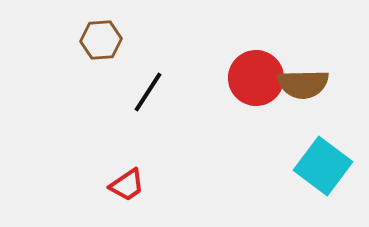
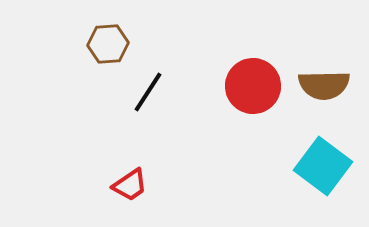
brown hexagon: moved 7 px right, 4 px down
red circle: moved 3 px left, 8 px down
brown semicircle: moved 21 px right, 1 px down
red trapezoid: moved 3 px right
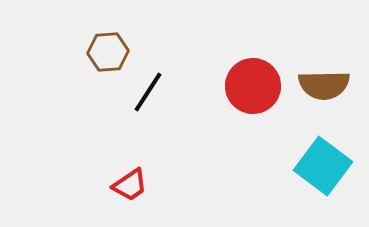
brown hexagon: moved 8 px down
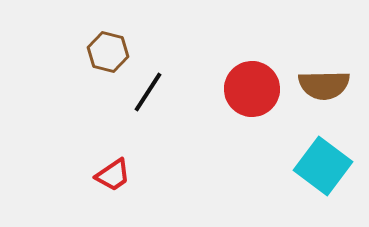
brown hexagon: rotated 18 degrees clockwise
red circle: moved 1 px left, 3 px down
red trapezoid: moved 17 px left, 10 px up
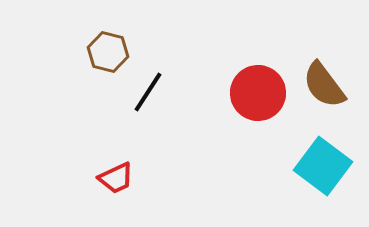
brown semicircle: rotated 54 degrees clockwise
red circle: moved 6 px right, 4 px down
red trapezoid: moved 3 px right, 3 px down; rotated 9 degrees clockwise
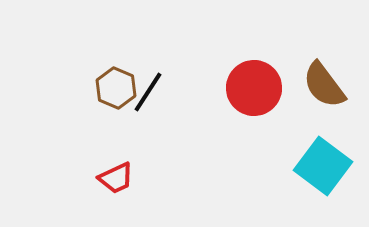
brown hexagon: moved 8 px right, 36 px down; rotated 9 degrees clockwise
red circle: moved 4 px left, 5 px up
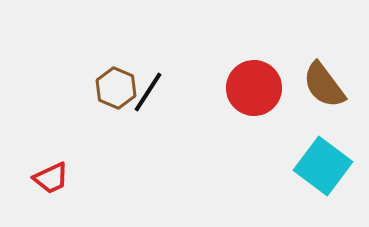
red trapezoid: moved 65 px left
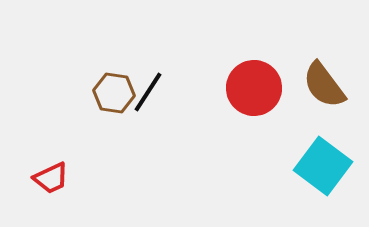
brown hexagon: moved 2 px left, 5 px down; rotated 15 degrees counterclockwise
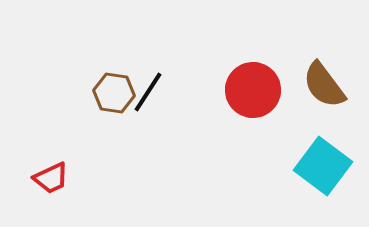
red circle: moved 1 px left, 2 px down
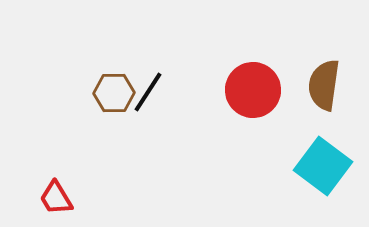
brown semicircle: rotated 45 degrees clockwise
brown hexagon: rotated 9 degrees counterclockwise
red trapezoid: moved 5 px right, 20 px down; rotated 84 degrees clockwise
